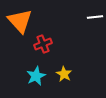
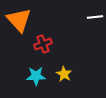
orange triangle: moved 1 px left, 1 px up
cyan star: rotated 24 degrees clockwise
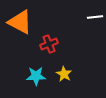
orange triangle: moved 1 px right, 2 px down; rotated 20 degrees counterclockwise
red cross: moved 6 px right
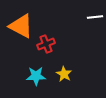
orange triangle: moved 1 px right, 4 px down
red cross: moved 3 px left
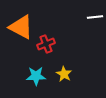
orange triangle: moved 1 px down
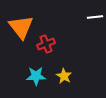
orange triangle: rotated 24 degrees clockwise
yellow star: moved 2 px down
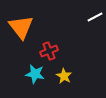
white line: rotated 21 degrees counterclockwise
red cross: moved 3 px right, 7 px down
cyan star: moved 1 px left, 2 px up; rotated 12 degrees clockwise
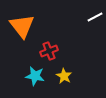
orange triangle: moved 1 px right, 1 px up
cyan star: moved 2 px down
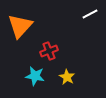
white line: moved 5 px left, 3 px up
orange triangle: moved 2 px left; rotated 20 degrees clockwise
yellow star: moved 3 px right, 1 px down
